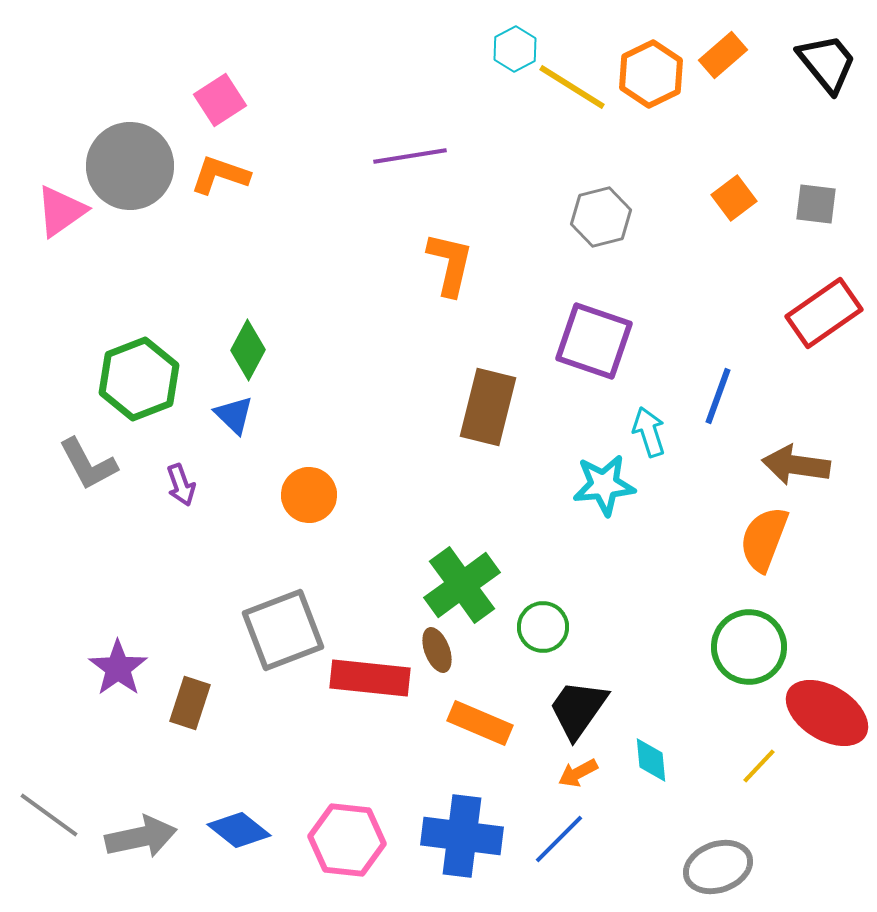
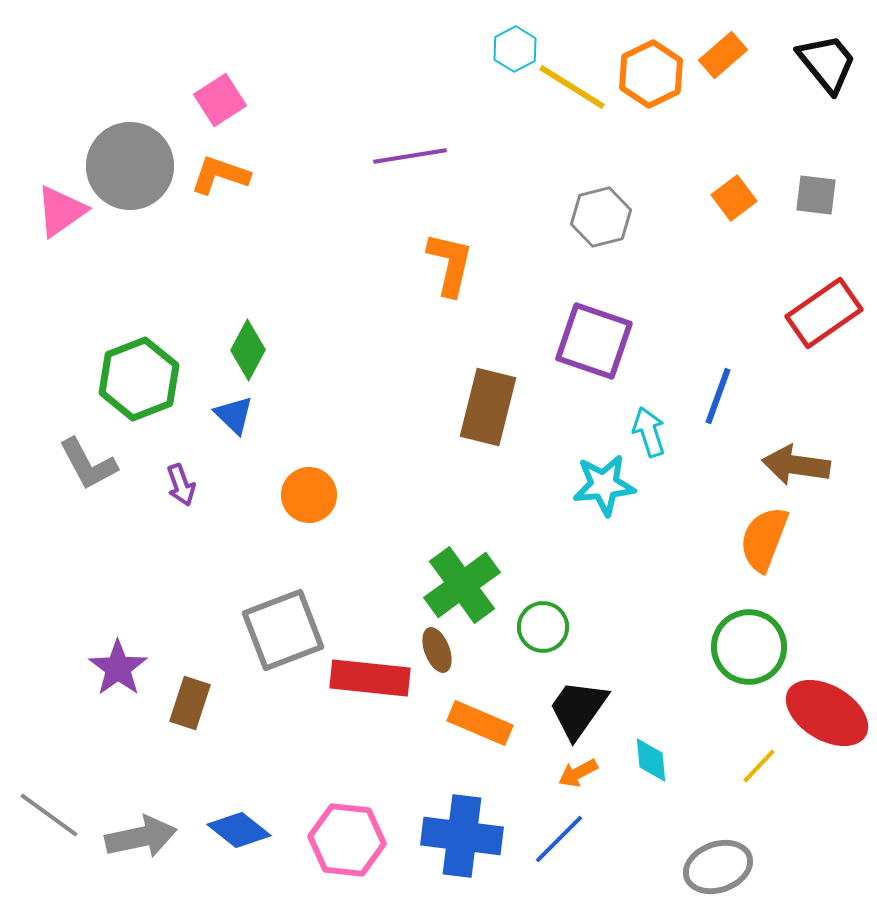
gray square at (816, 204): moved 9 px up
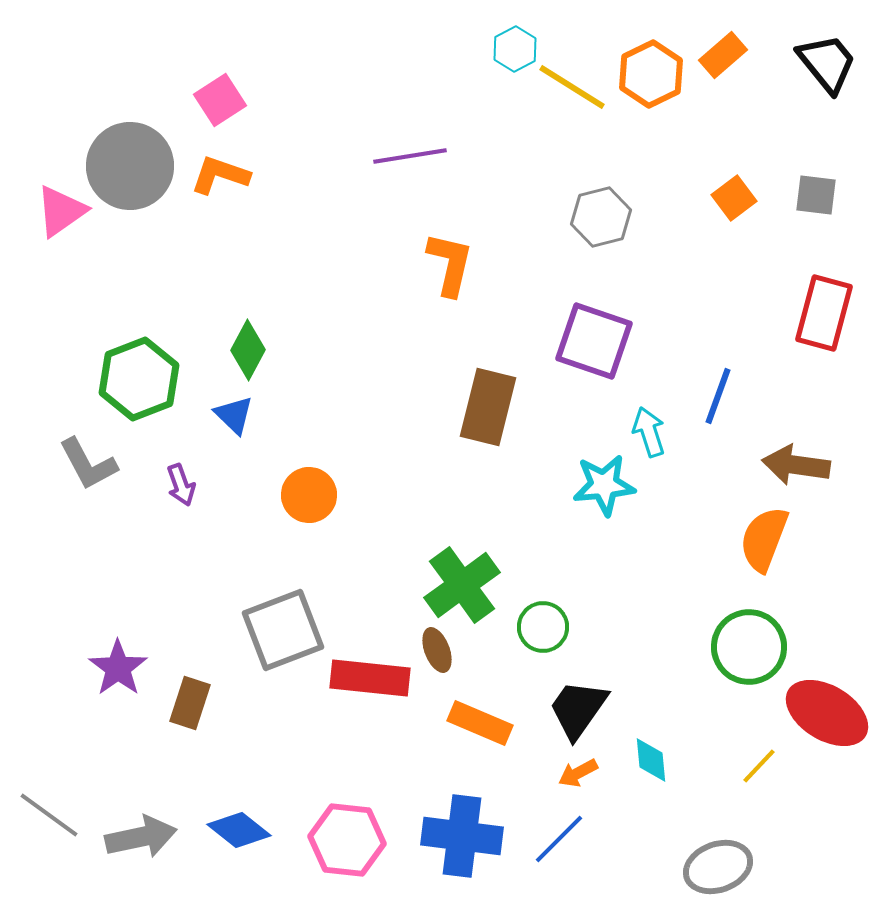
red rectangle at (824, 313): rotated 40 degrees counterclockwise
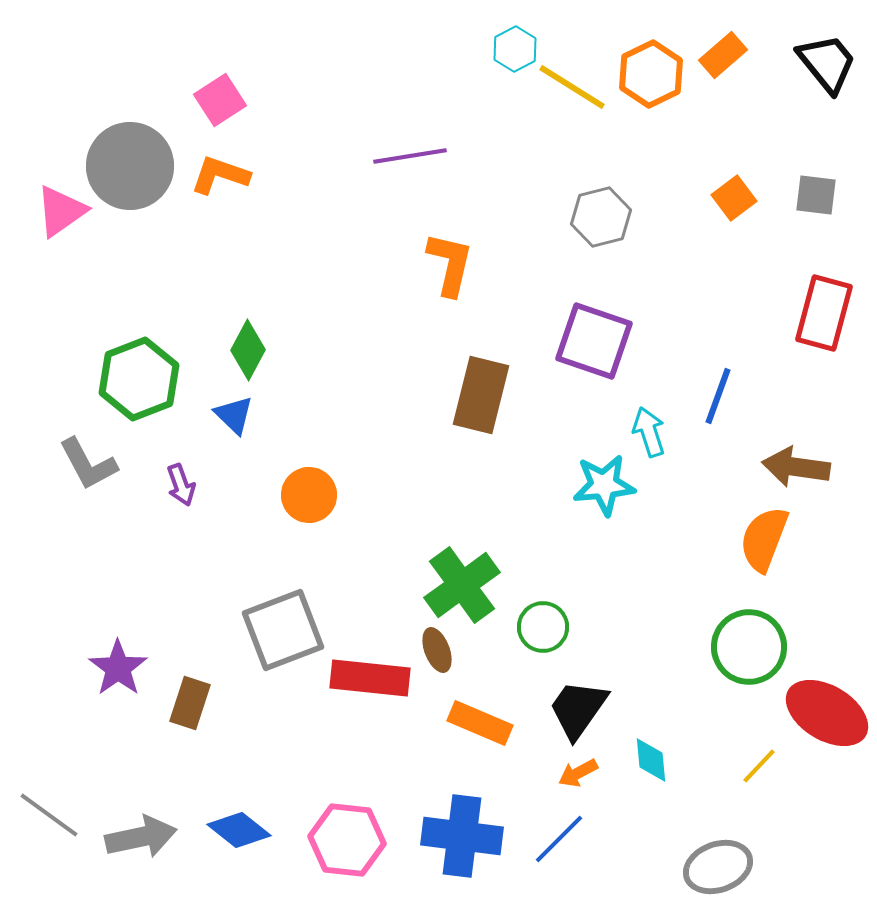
brown rectangle at (488, 407): moved 7 px left, 12 px up
brown arrow at (796, 465): moved 2 px down
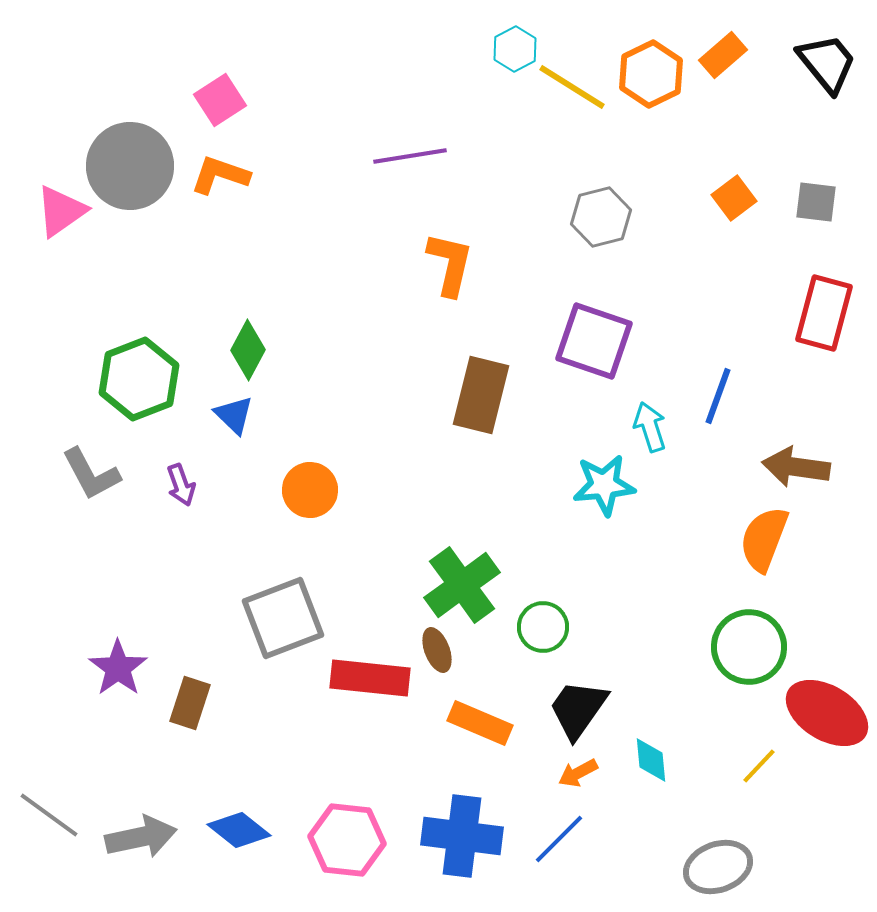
gray square at (816, 195): moved 7 px down
cyan arrow at (649, 432): moved 1 px right, 5 px up
gray L-shape at (88, 464): moved 3 px right, 10 px down
orange circle at (309, 495): moved 1 px right, 5 px up
gray square at (283, 630): moved 12 px up
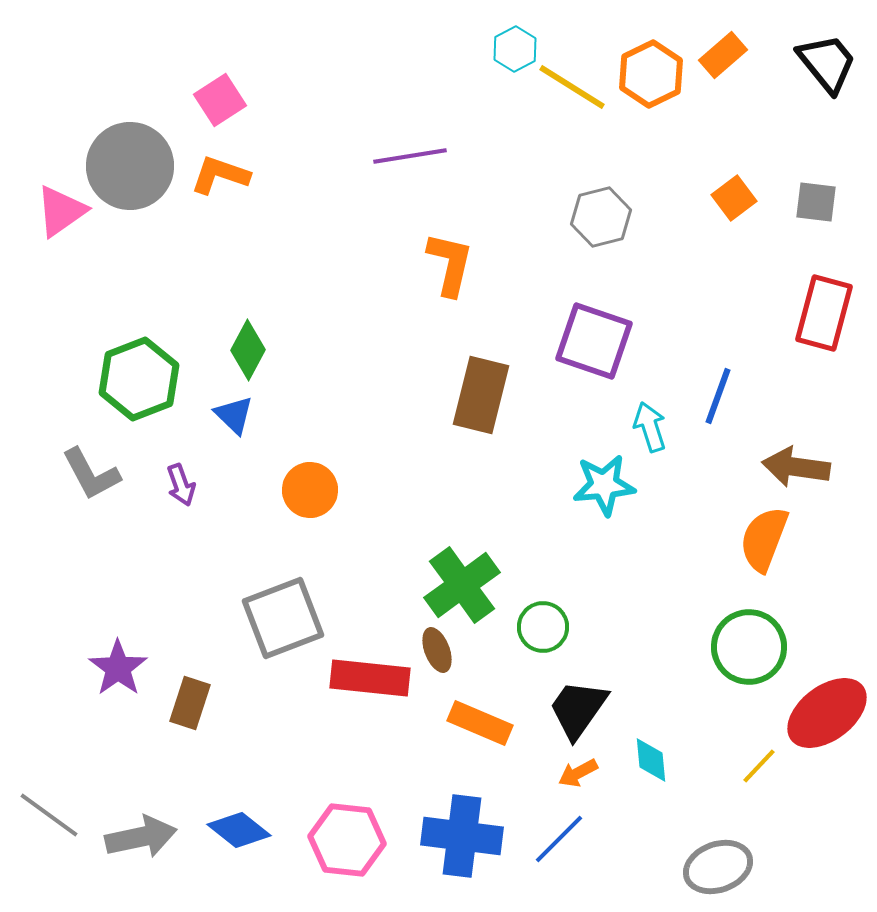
red ellipse at (827, 713): rotated 68 degrees counterclockwise
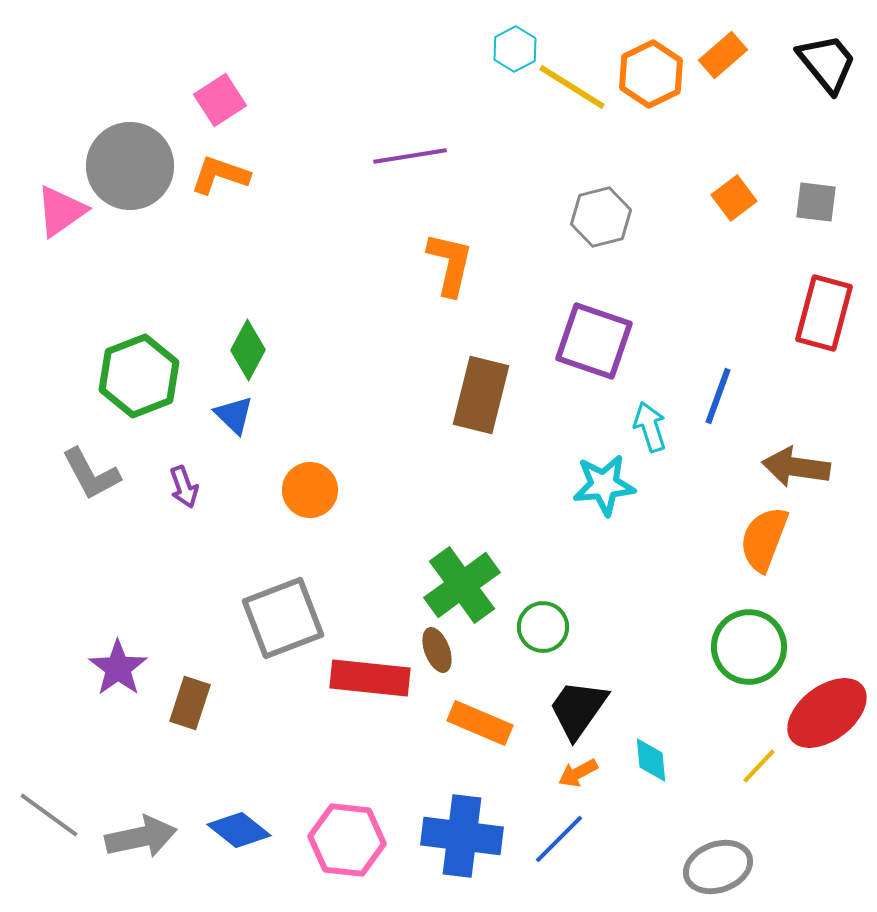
green hexagon at (139, 379): moved 3 px up
purple arrow at (181, 485): moved 3 px right, 2 px down
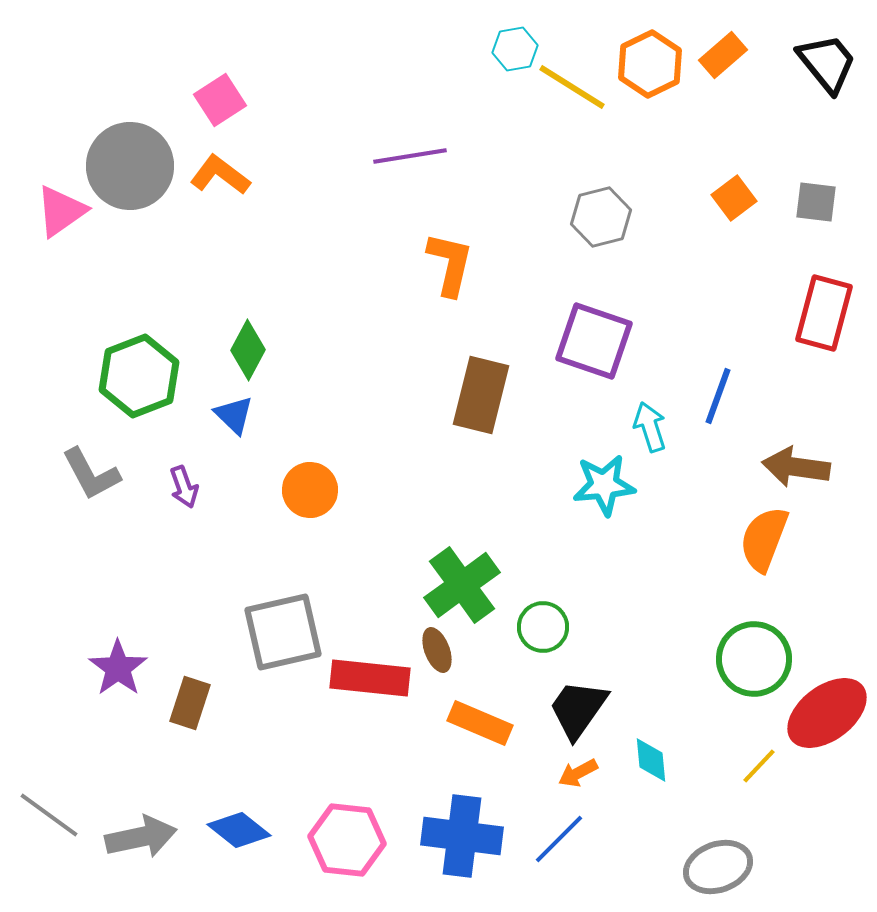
cyan hexagon at (515, 49): rotated 18 degrees clockwise
orange hexagon at (651, 74): moved 1 px left, 10 px up
orange L-shape at (220, 175): rotated 18 degrees clockwise
gray square at (283, 618): moved 14 px down; rotated 8 degrees clockwise
green circle at (749, 647): moved 5 px right, 12 px down
